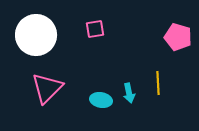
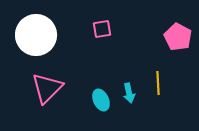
pink square: moved 7 px right
pink pentagon: rotated 12 degrees clockwise
cyan ellipse: rotated 55 degrees clockwise
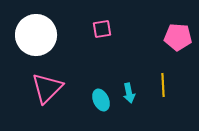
pink pentagon: rotated 24 degrees counterclockwise
yellow line: moved 5 px right, 2 px down
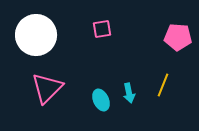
yellow line: rotated 25 degrees clockwise
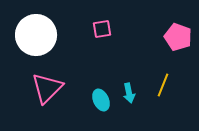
pink pentagon: rotated 16 degrees clockwise
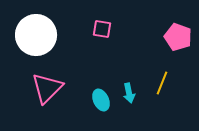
pink square: rotated 18 degrees clockwise
yellow line: moved 1 px left, 2 px up
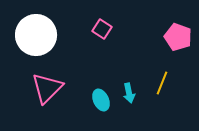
pink square: rotated 24 degrees clockwise
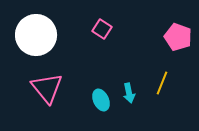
pink triangle: rotated 24 degrees counterclockwise
